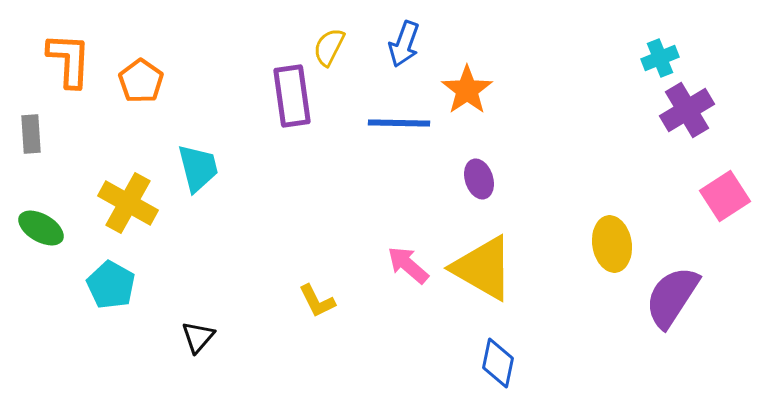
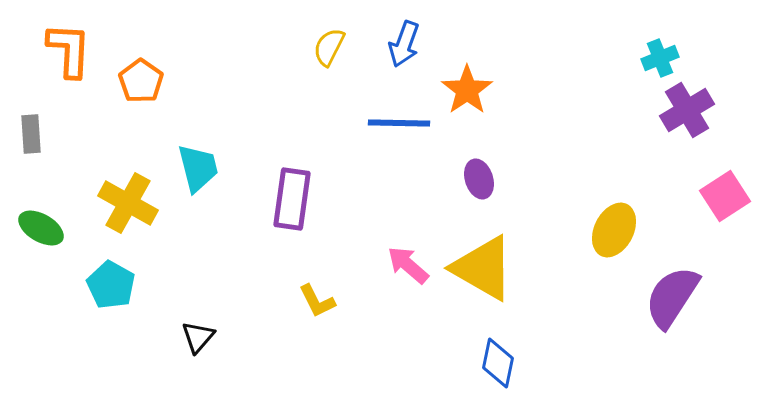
orange L-shape: moved 10 px up
purple rectangle: moved 103 px down; rotated 16 degrees clockwise
yellow ellipse: moved 2 px right, 14 px up; rotated 36 degrees clockwise
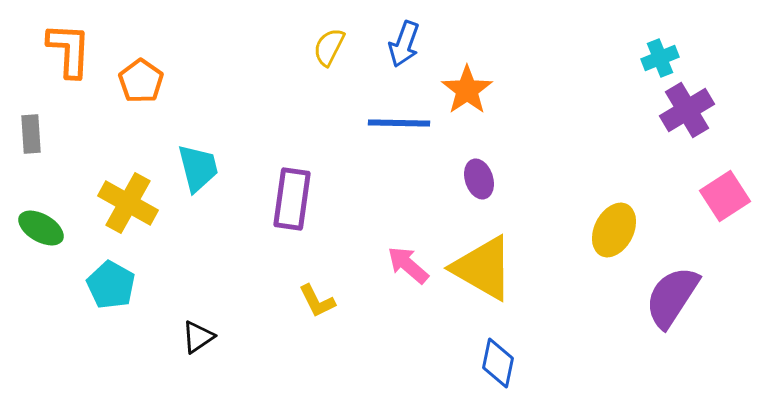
black triangle: rotated 15 degrees clockwise
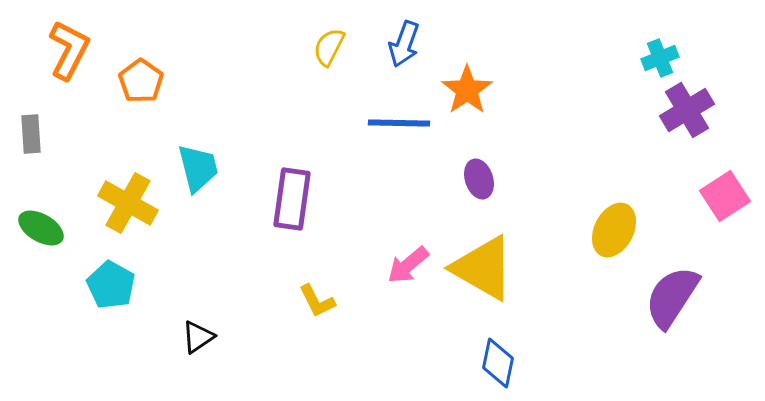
orange L-shape: rotated 24 degrees clockwise
pink arrow: rotated 81 degrees counterclockwise
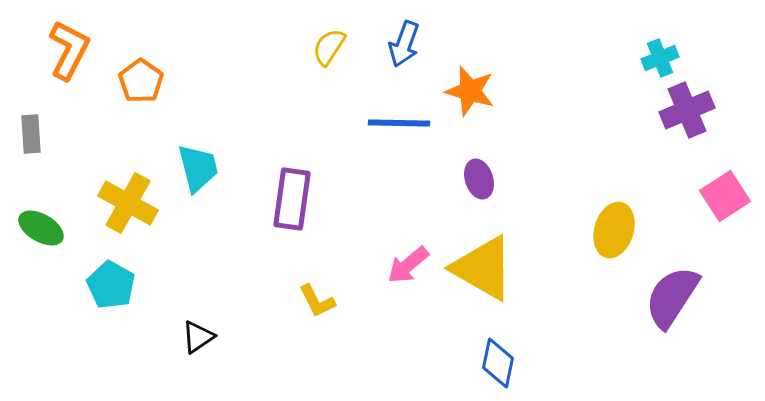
yellow semicircle: rotated 6 degrees clockwise
orange star: moved 3 px right, 1 px down; rotated 21 degrees counterclockwise
purple cross: rotated 8 degrees clockwise
yellow ellipse: rotated 10 degrees counterclockwise
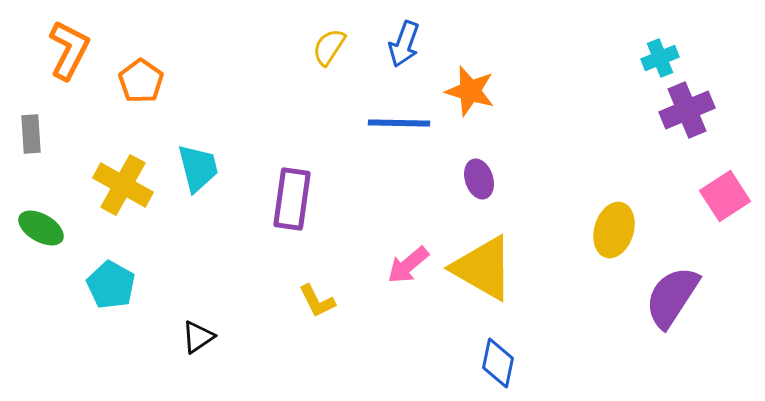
yellow cross: moved 5 px left, 18 px up
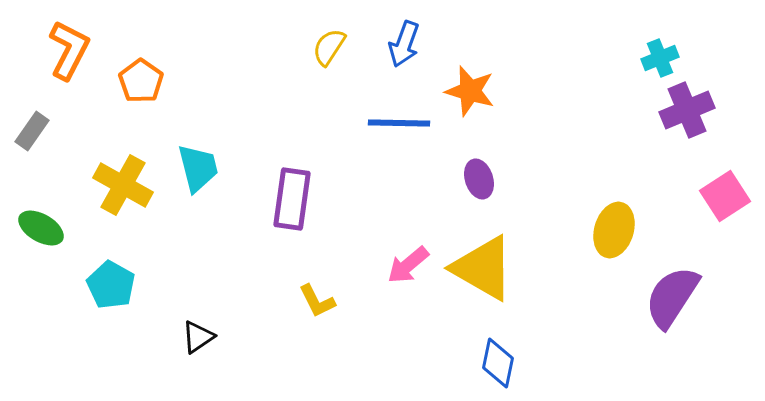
gray rectangle: moved 1 px right, 3 px up; rotated 39 degrees clockwise
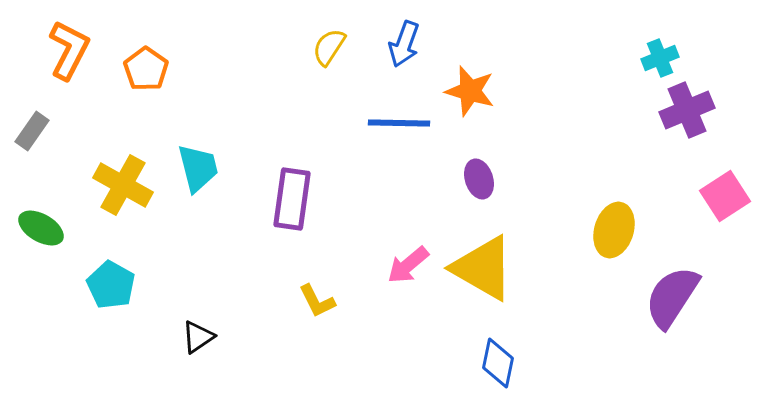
orange pentagon: moved 5 px right, 12 px up
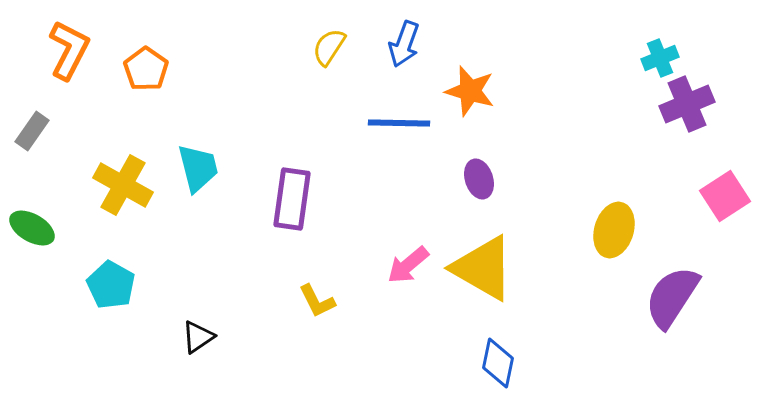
purple cross: moved 6 px up
green ellipse: moved 9 px left
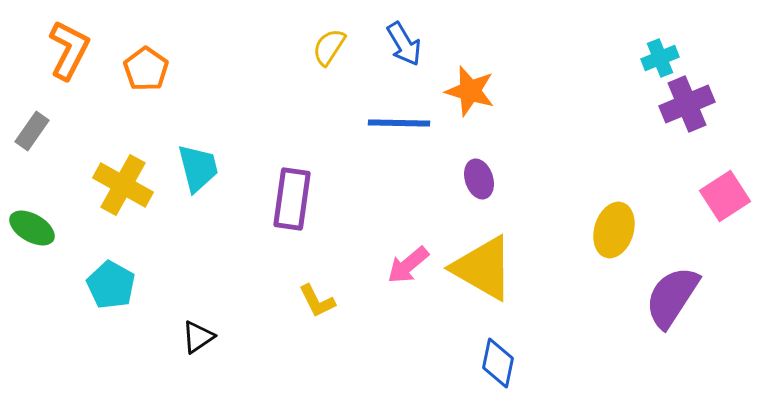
blue arrow: rotated 51 degrees counterclockwise
